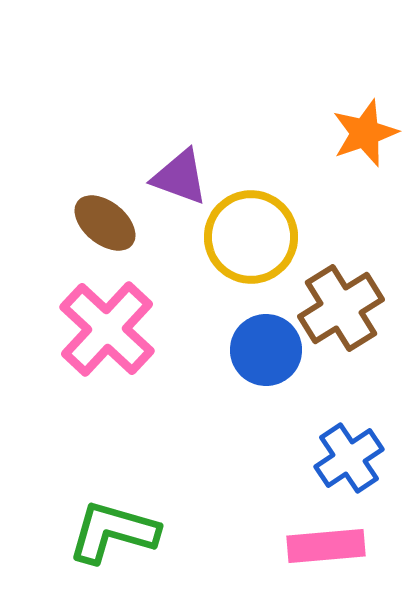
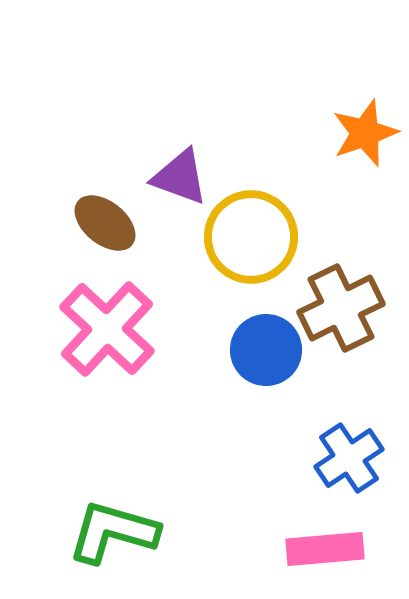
brown cross: rotated 6 degrees clockwise
pink rectangle: moved 1 px left, 3 px down
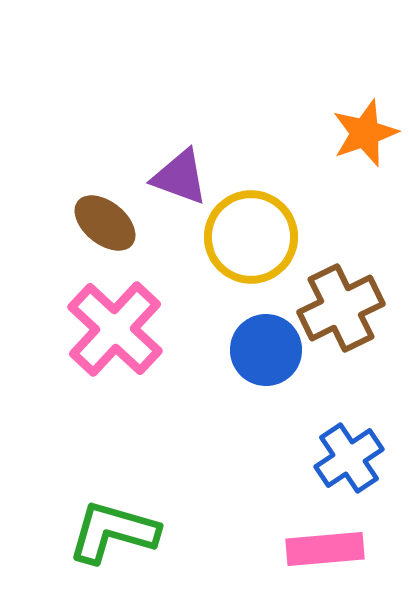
pink cross: moved 8 px right
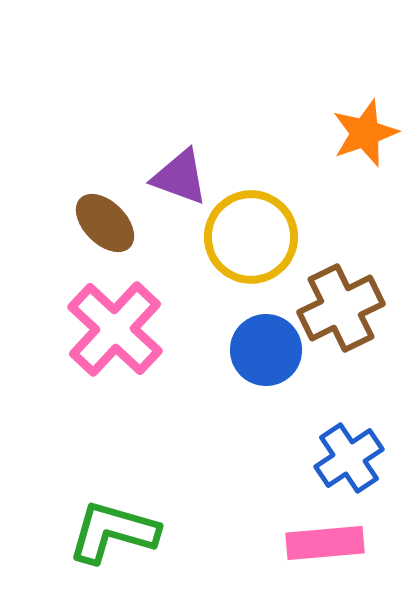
brown ellipse: rotated 6 degrees clockwise
pink rectangle: moved 6 px up
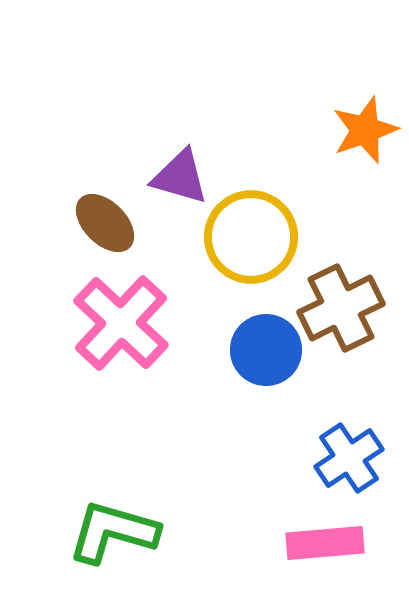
orange star: moved 3 px up
purple triangle: rotated 4 degrees counterclockwise
pink cross: moved 6 px right, 6 px up
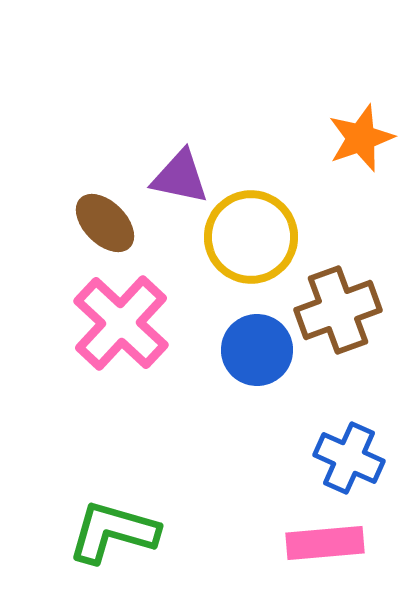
orange star: moved 4 px left, 8 px down
purple triangle: rotated 4 degrees counterclockwise
brown cross: moved 3 px left, 2 px down; rotated 6 degrees clockwise
blue circle: moved 9 px left
blue cross: rotated 32 degrees counterclockwise
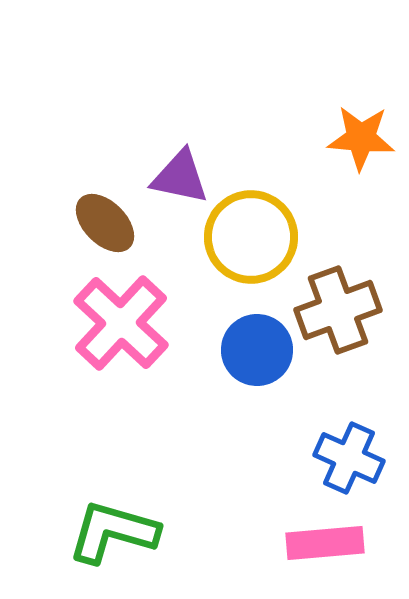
orange star: rotated 24 degrees clockwise
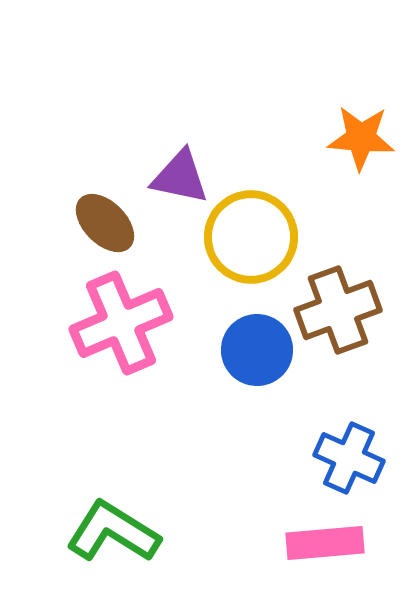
pink cross: rotated 24 degrees clockwise
green L-shape: rotated 16 degrees clockwise
